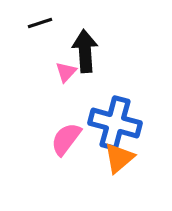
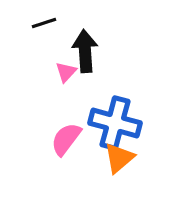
black line: moved 4 px right
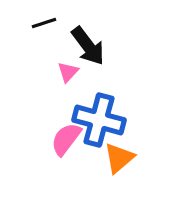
black arrow: moved 3 px right, 5 px up; rotated 147 degrees clockwise
pink triangle: moved 2 px right
blue cross: moved 16 px left, 3 px up
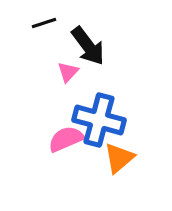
pink semicircle: rotated 30 degrees clockwise
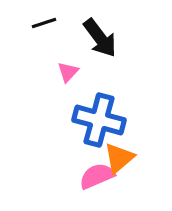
black arrow: moved 12 px right, 8 px up
pink semicircle: moved 31 px right, 37 px down
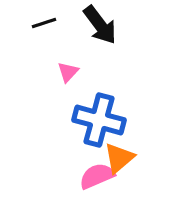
black arrow: moved 13 px up
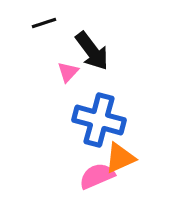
black arrow: moved 8 px left, 26 px down
orange triangle: moved 1 px right; rotated 16 degrees clockwise
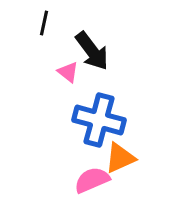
black line: rotated 60 degrees counterclockwise
pink triangle: rotated 35 degrees counterclockwise
pink semicircle: moved 5 px left, 4 px down
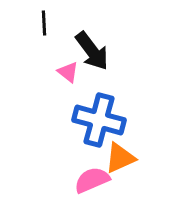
black line: rotated 15 degrees counterclockwise
